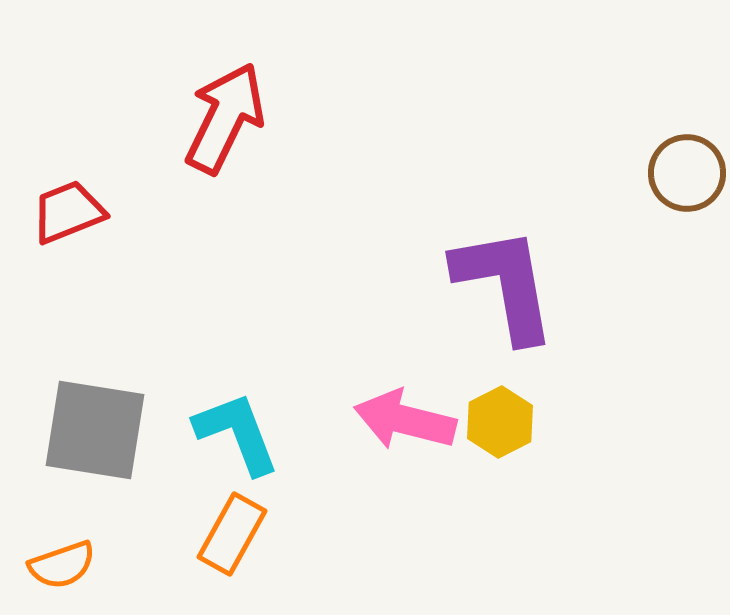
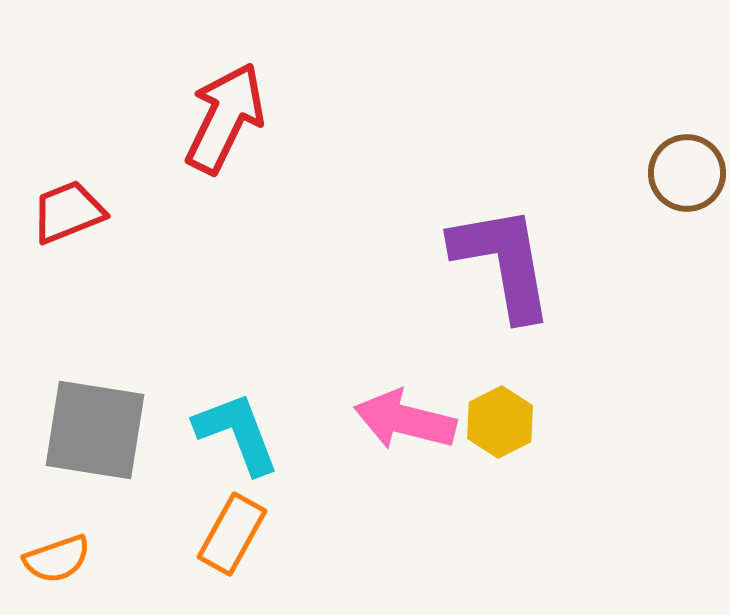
purple L-shape: moved 2 px left, 22 px up
orange semicircle: moved 5 px left, 6 px up
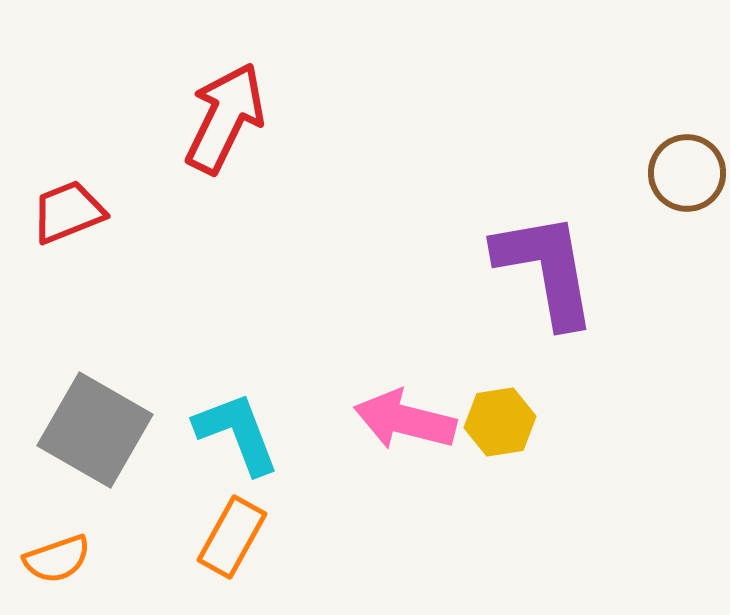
purple L-shape: moved 43 px right, 7 px down
yellow hexagon: rotated 18 degrees clockwise
gray square: rotated 21 degrees clockwise
orange rectangle: moved 3 px down
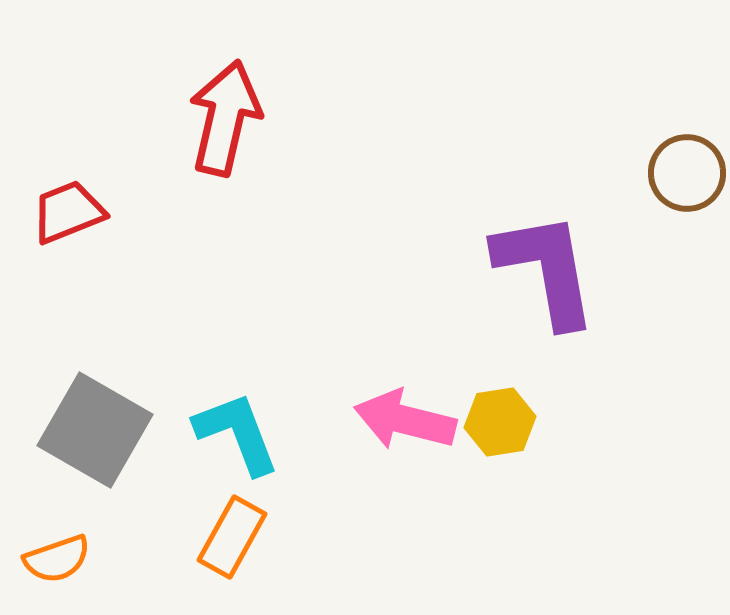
red arrow: rotated 13 degrees counterclockwise
